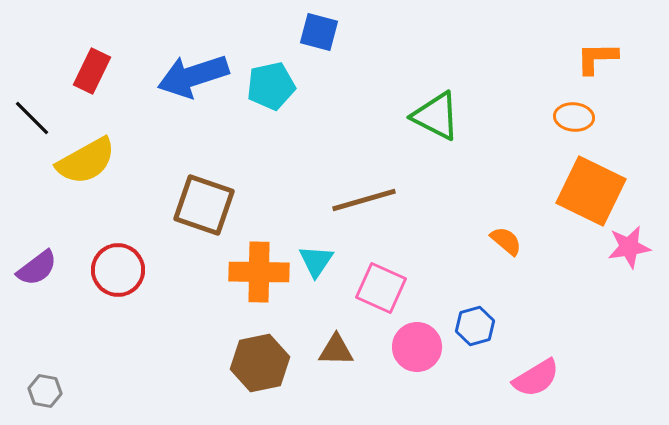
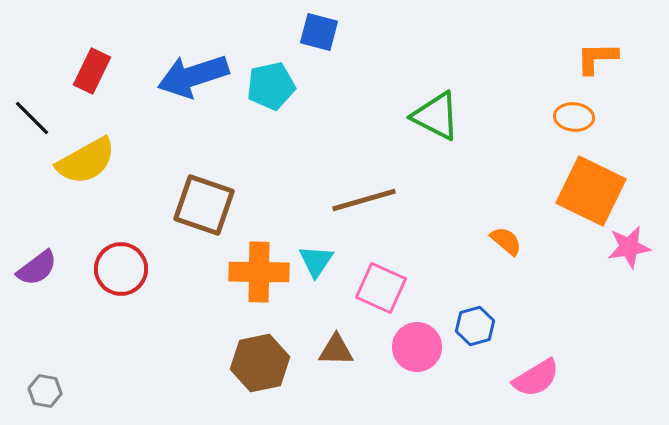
red circle: moved 3 px right, 1 px up
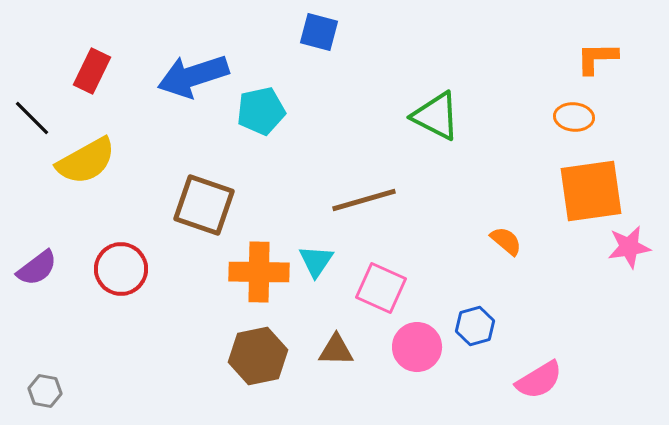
cyan pentagon: moved 10 px left, 25 px down
orange square: rotated 34 degrees counterclockwise
brown hexagon: moved 2 px left, 7 px up
pink semicircle: moved 3 px right, 2 px down
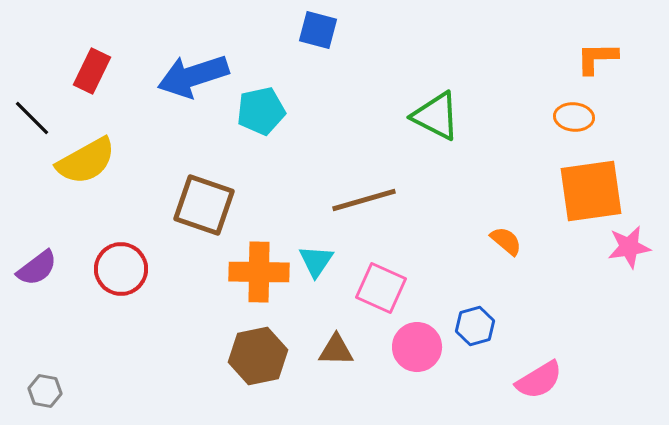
blue square: moved 1 px left, 2 px up
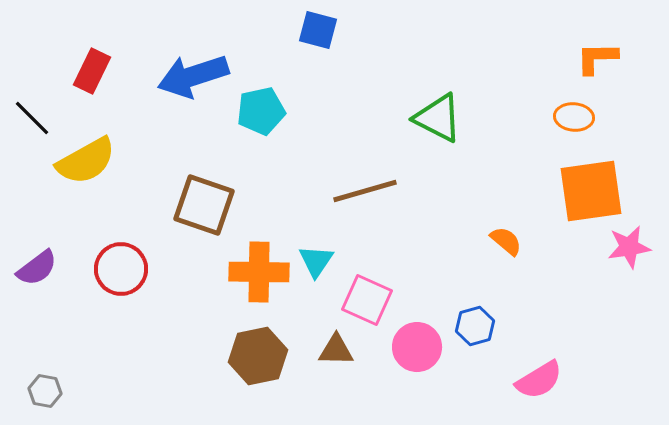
green triangle: moved 2 px right, 2 px down
brown line: moved 1 px right, 9 px up
pink square: moved 14 px left, 12 px down
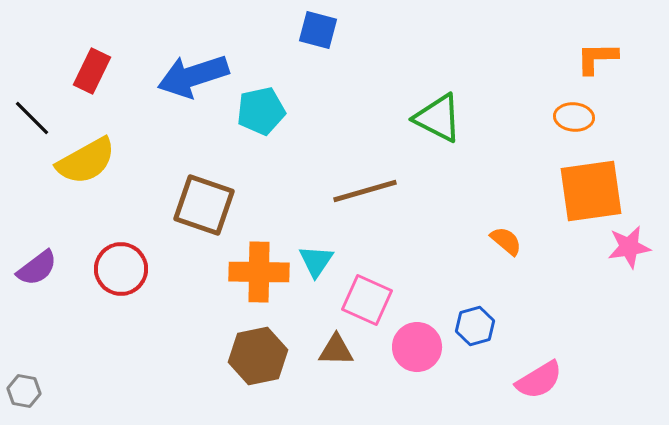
gray hexagon: moved 21 px left
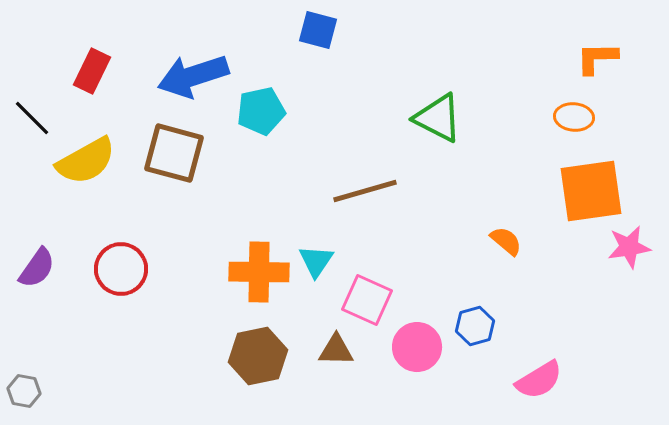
brown square: moved 30 px left, 52 px up; rotated 4 degrees counterclockwise
purple semicircle: rotated 18 degrees counterclockwise
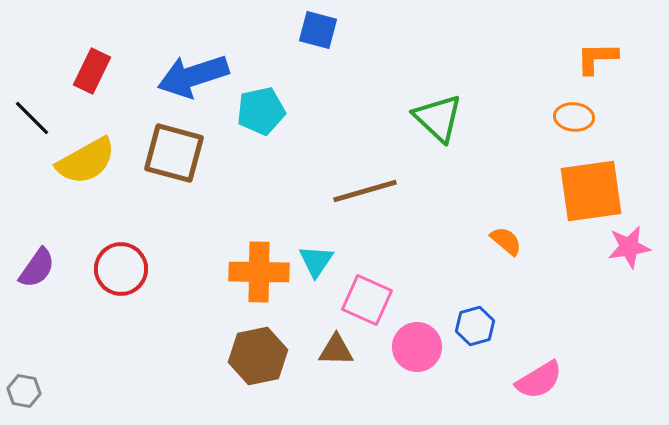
green triangle: rotated 16 degrees clockwise
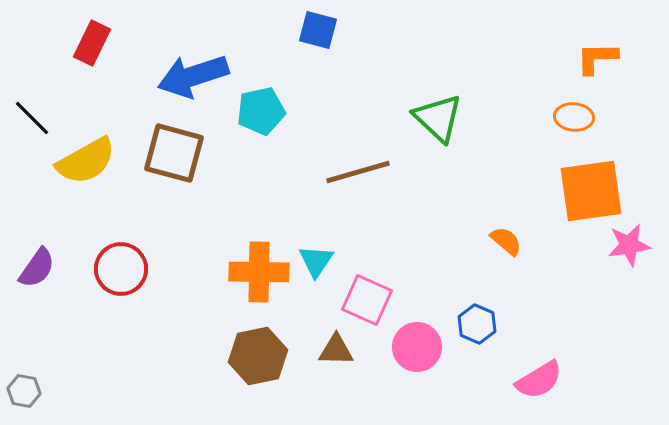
red rectangle: moved 28 px up
brown line: moved 7 px left, 19 px up
pink star: moved 2 px up
blue hexagon: moved 2 px right, 2 px up; rotated 21 degrees counterclockwise
